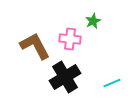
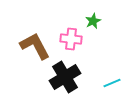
pink cross: moved 1 px right
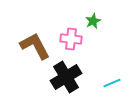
black cross: moved 1 px right
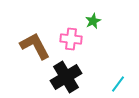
cyan line: moved 6 px right, 1 px down; rotated 30 degrees counterclockwise
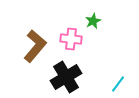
brown L-shape: rotated 68 degrees clockwise
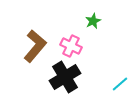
pink cross: moved 7 px down; rotated 20 degrees clockwise
black cross: moved 1 px left
cyan line: moved 2 px right; rotated 12 degrees clockwise
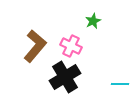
cyan line: rotated 42 degrees clockwise
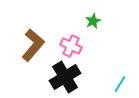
brown L-shape: moved 2 px left, 1 px up
cyan line: rotated 60 degrees counterclockwise
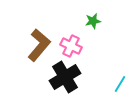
green star: rotated 14 degrees clockwise
brown L-shape: moved 6 px right
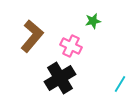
brown L-shape: moved 7 px left, 9 px up
black cross: moved 5 px left, 1 px down
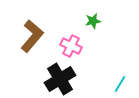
black cross: moved 1 px down
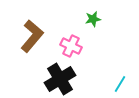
green star: moved 2 px up
